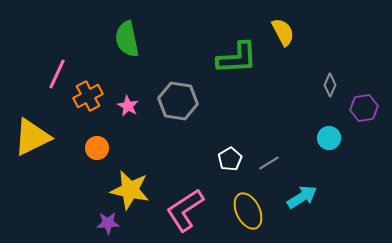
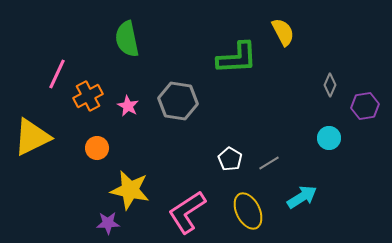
purple hexagon: moved 1 px right, 2 px up
white pentagon: rotated 10 degrees counterclockwise
pink L-shape: moved 2 px right, 2 px down
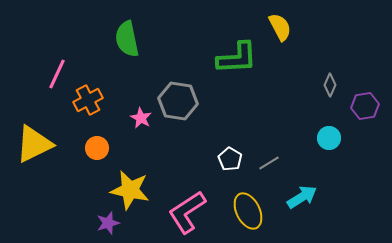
yellow semicircle: moved 3 px left, 5 px up
orange cross: moved 4 px down
pink star: moved 13 px right, 12 px down
yellow triangle: moved 2 px right, 7 px down
purple star: rotated 15 degrees counterclockwise
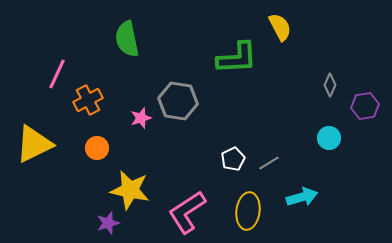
pink star: rotated 25 degrees clockwise
white pentagon: moved 3 px right; rotated 15 degrees clockwise
cyan arrow: rotated 16 degrees clockwise
yellow ellipse: rotated 33 degrees clockwise
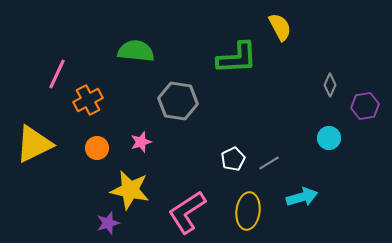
green semicircle: moved 9 px right, 12 px down; rotated 108 degrees clockwise
pink star: moved 24 px down
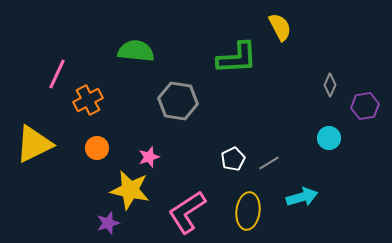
pink star: moved 8 px right, 15 px down
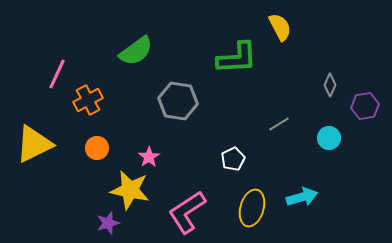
green semicircle: rotated 138 degrees clockwise
pink star: rotated 15 degrees counterclockwise
gray line: moved 10 px right, 39 px up
yellow ellipse: moved 4 px right, 3 px up; rotated 9 degrees clockwise
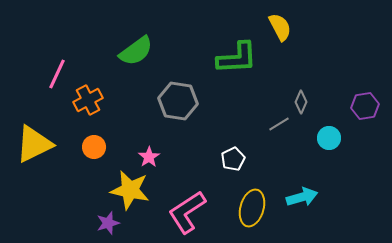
gray diamond: moved 29 px left, 17 px down
orange circle: moved 3 px left, 1 px up
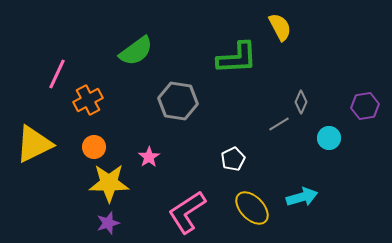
yellow star: moved 21 px left, 7 px up; rotated 12 degrees counterclockwise
yellow ellipse: rotated 60 degrees counterclockwise
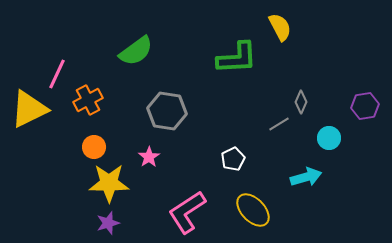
gray hexagon: moved 11 px left, 10 px down
yellow triangle: moved 5 px left, 35 px up
cyan arrow: moved 4 px right, 20 px up
yellow ellipse: moved 1 px right, 2 px down
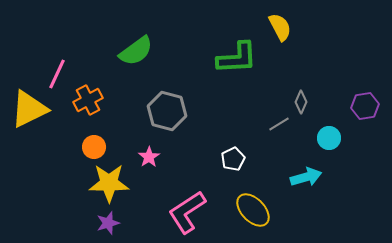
gray hexagon: rotated 6 degrees clockwise
